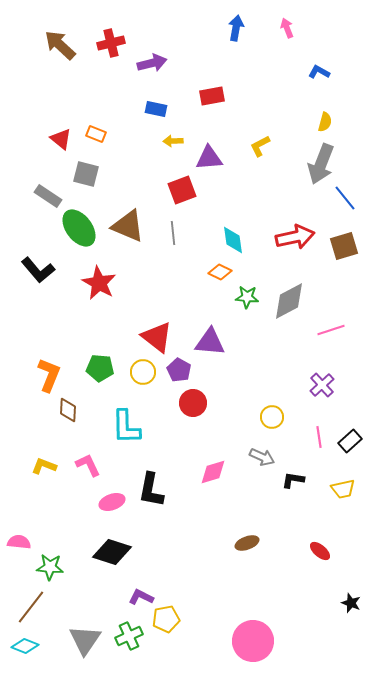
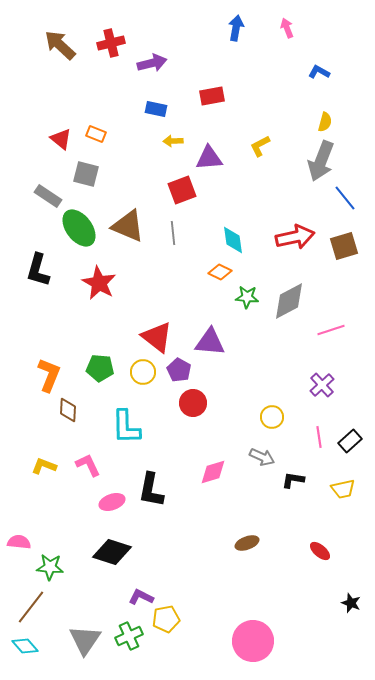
gray arrow at (321, 164): moved 3 px up
black L-shape at (38, 270): rotated 56 degrees clockwise
cyan diamond at (25, 646): rotated 28 degrees clockwise
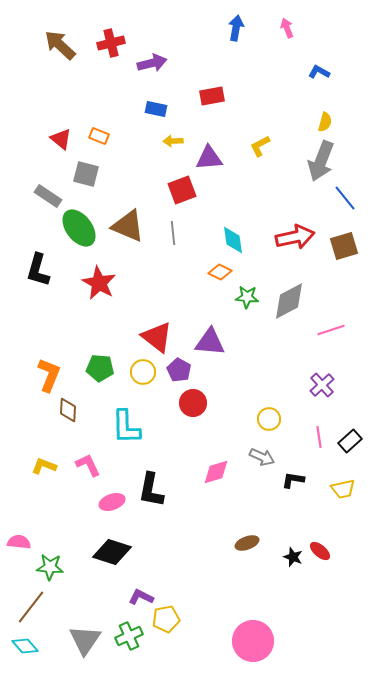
orange rectangle at (96, 134): moved 3 px right, 2 px down
yellow circle at (272, 417): moved 3 px left, 2 px down
pink diamond at (213, 472): moved 3 px right
black star at (351, 603): moved 58 px left, 46 px up
